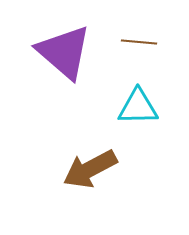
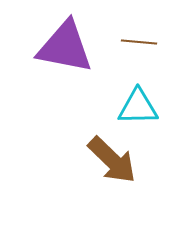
purple triangle: moved 1 px right, 5 px up; rotated 30 degrees counterclockwise
brown arrow: moved 22 px right, 9 px up; rotated 108 degrees counterclockwise
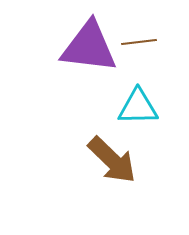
brown line: rotated 12 degrees counterclockwise
purple triangle: moved 24 px right; rotated 4 degrees counterclockwise
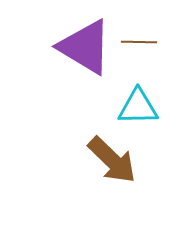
brown line: rotated 8 degrees clockwise
purple triangle: moved 4 px left; rotated 24 degrees clockwise
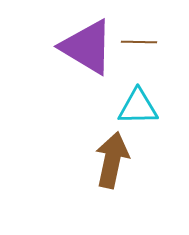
purple triangle: moved 2 px right
brown arrow: rotated 122 degrees counterclockwise
